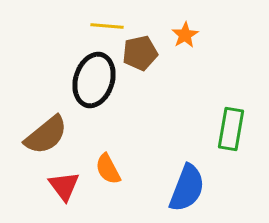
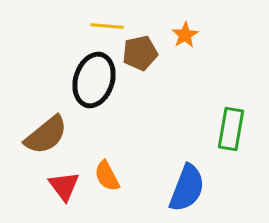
orange semicircle: moved 1 px left, 7 px down
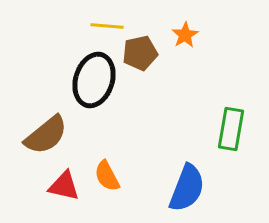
red triangle: rotated 40 degrees counterclockwise
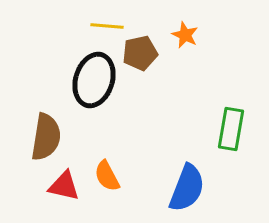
orange star: rotated 16 degrees counterclockwise
brown semicircle: moved 2 px down; rotated 42 degrees counterclockwise
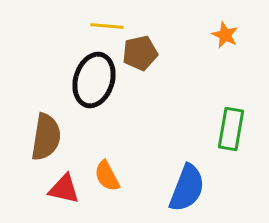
orange star: moved 40 px right
red triangle: moved 3 px down
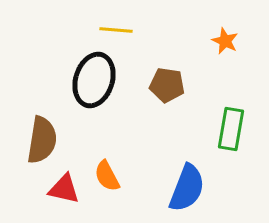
yellow line: moved 9 px right, 4 px down
orange star: moved 6 px down
brown pentagon: moved 27 px right, 32 px down; rotated 20 degrees clockwise
brown semicircle: moved 4 px left, 3 px down
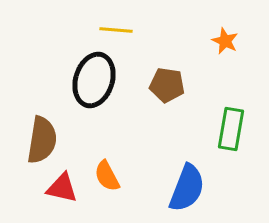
red triangle: moved 2 px left, 1 px up
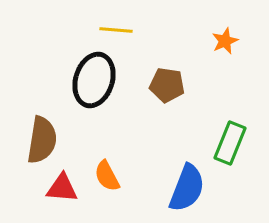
orange star: rotated 24 degrees clockwise
green rectangle: moved 1 px left, 14 px down; rotated 12 degrees clockwise
red triangle: rotated 8 degrees counterclockwise
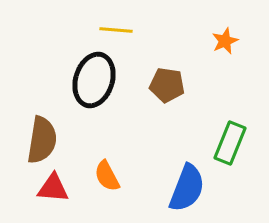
red triangle: moved 9 px left
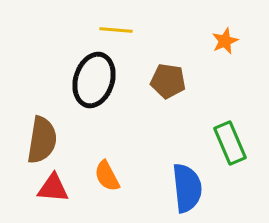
brown pentagon: moved 1 px right, 4 px up
green rectangle: rotated 45 degrees counterclockwise
blue semicircle: rotated 27 degrees counterclockwise
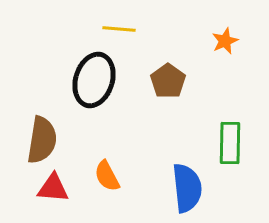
yellow line: moved 3 px right, 1 px up
brown pentagon: rotated 28 degrees clockwise
green rectangle: rotated 24 degrees clockwise
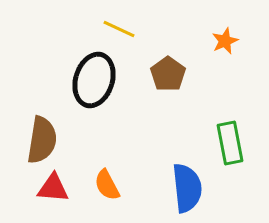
yellow line: rotated 20 degrees clockwise
brown pentagon: moved 7 px up
green rectangle: rotated 12 degrees counterclockwise
orange semicircle: moved 9 px down
